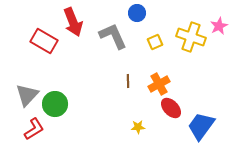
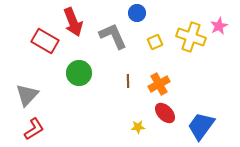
red rectangle: moved 1 px right
green circle: moved 24 px right, 31 px up
red ellipse: moved 6 px left, 5 px down
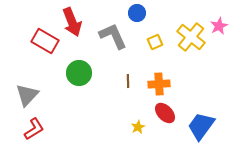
red arrow: moved 1 px left
yellow cross: rotated 20 degrees clockwise
orange cross: rotated 25 degrees clockwise
yellow star: rotated 24 degrees counterclockwise
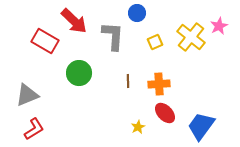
red arrow: moved 2 px right, 1 px up; rotated 24 degrees counterclockwise
gray L-shape: rotated 28 degrees clockwise
gray triangle: rotated 25 degrees clockwise
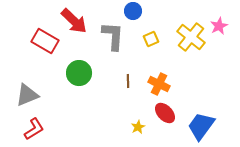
blue circle: moved 4 px left, 2 px up
yellow square: moved 4 px left, 3 px up
orange cross: rotated 30 degrees clockwise
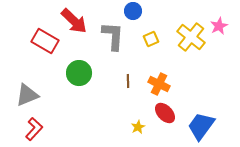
red L-shape: rotated 15 degrees counterclockwise
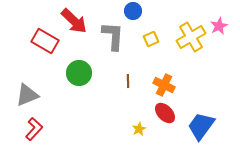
yellow cross: rotated 20 degrees clockwise
orange cross: moved 5 px right, 1 px down
yellow star: moved 1 px right, 2 px down
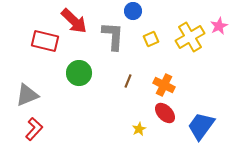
yellow cross: moved 1 px left
red rectangle: rotated 16 degrees counterclockwise
brown line: rotated 24 degrees clockwise
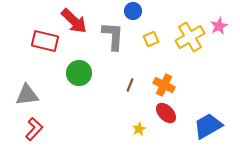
brown line: moved 2 px right, 4 px down
gray triangle: rotated 15 degrees clockwise
red ellipse: moved 1 px right
blue trapezoid: moved 7 px right; rotated 24 degrees clockwise
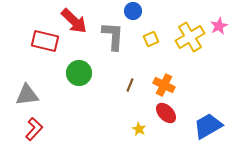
yellow star: rotated 16 degrees counterclockwise
